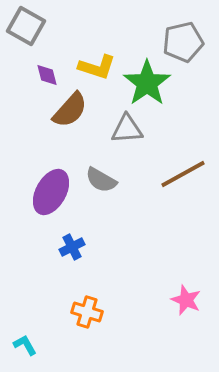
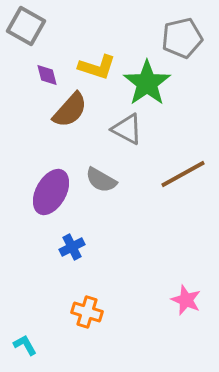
gray pentagon: moved 1 px left, 4 px up
gray triangle: rotated 32 degrees clockwise
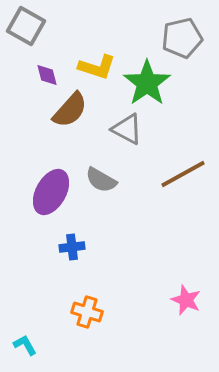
blue cross: rotated 20 degrees clockwise
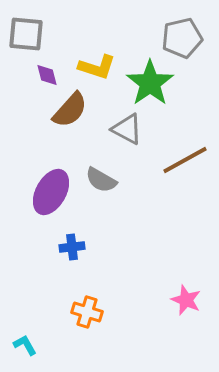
gray square: moved 8 px down; rotated 24 degrees counterclockwise
green star: moved 3 px right
brown line: moved 2 px right, 14 px up
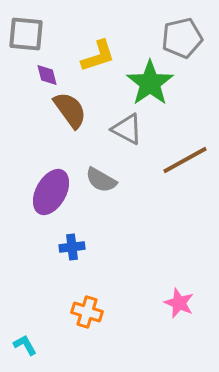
yellow L-shape: moved 1 px right, 11 px up; rotated 36 degrees counterclockwise
brown semicircle: rotated 78 degrees counterclockwise
pink star: moved 7 px left, 3 px down
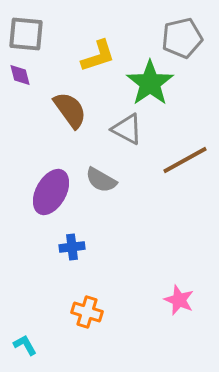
purple diamond: moved 27 px left
pink star: moved 3 px up
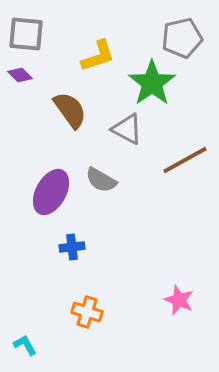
purple diamond: rotated 30 degrees counterclockwise
green star: moved 2 px right
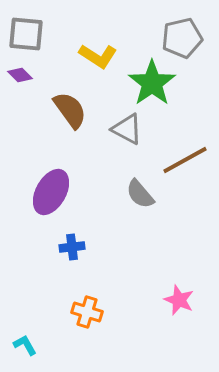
yellow L-shape: rotated 51 degrees clockwise
gray semicircle: moved 39 px right, 14 px down; rotated 20 degrees clockwise
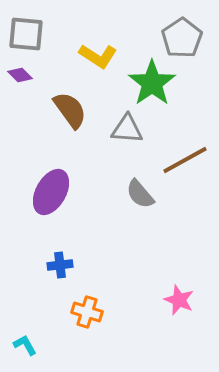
gray pentagon: rotated 21 degrees counterclockwise
gray triangle: rotated 24 degrees counterclockwise
blue cross: moved 12 px left, 18 px down
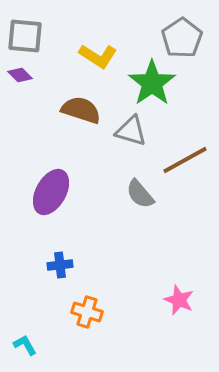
gray square: moved 1 px left, 2 px down
brown semicircle: moved 11 px right; rotated 36 degrees counterclockwise
gray triangle: moved 4 px right, 2 px down; rotated 12 degrees clockwise
